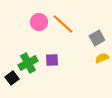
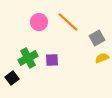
orange line: moved 5 px right, 2 px up
green cross: moved 5 px up
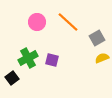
pink circle: moved 2 px left
purple square: rotated 16 degrees clockwise
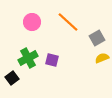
pink circle: moved 5 px left
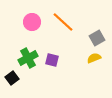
orange line: moved 5 px left
yellow semicircle: moved 8 px left
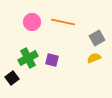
orange line: rotated 30 degrees counterclockwise
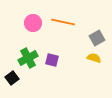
pink circle: moved 1 px right, 1 px down
yellow semicircle: rotated 40 degrees clockwise
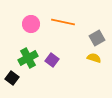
pink circle: moved 2 px left, 1 px down
purple square: rotated 24 degrees clockwise
black square: rotated 16 degrees counterclockwise
